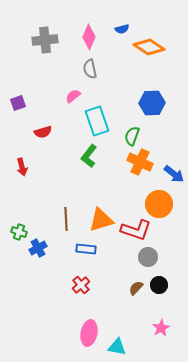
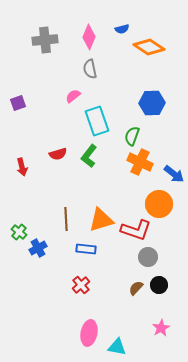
red semicircle: moved 15 px right, 22 px down
green cross: rotated 21 degrees clockwise
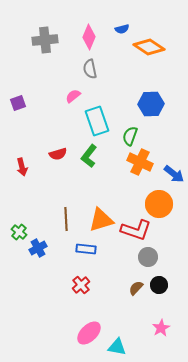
blue hexagon: moved 1 px left, 1 px down
green semicircle: moved 2 px left
pink ellipse: rotated 35 degrees clockwise
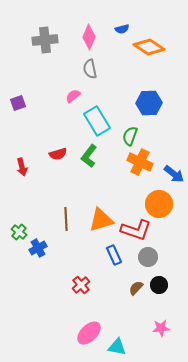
blue hexagon: moved 2 px left, 1 px up
cyan rectangle: rotated 12 degrees counterclockwise
blue rectangle: moved 28 px right, 6 px down; rotated 60 degrees clockwise
pink star: rotated 24 degrees clockwise
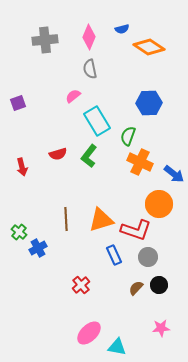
green semicircle: moved 2 px left
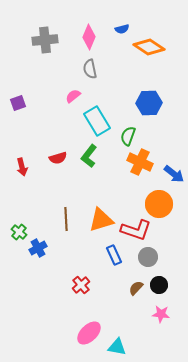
red semicircle: moved 4 px down
pink star: moved 14 px up; rotated 12 degrees clockwise
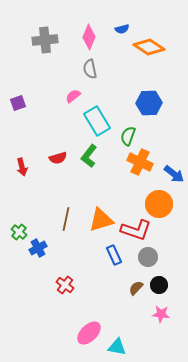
brown line: rotated 15 degrees clockwise
red cross: moved 16 px left; rotated 12 degrees counterclockwise
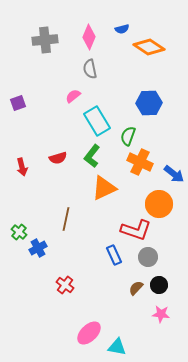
green L-shape: moved 3 px right
orange triangle: moved 3 px right, 32 px up; rotated 8 degrees counterclockwise
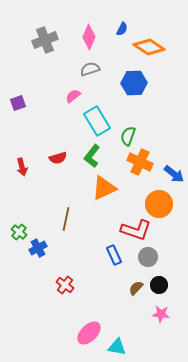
blue semicircle: rotated 48 degrees counterclockwise
gray cross: rotated 15 degrees counterclockwise
gray semicircle: rotated 84 degrees clockwise
blue hexagon: moved 15 px left, 20 px up
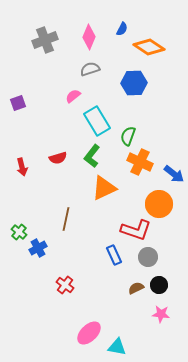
brown semicircle: rotated 21 degrees clockwise
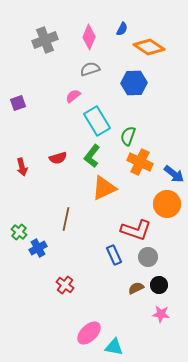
orange circle: moved 8 px right
cyan triangle: moved 3 px left
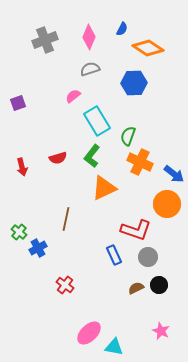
orange diamond: moved 1 px left, 1 px down
pink star: moved 17 px down; rotated 18 degrees clockwise
